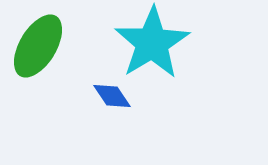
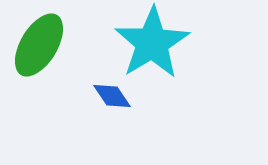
green ellipse: moved 1 px right, 1 px up
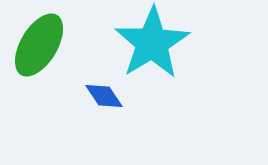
blue diamond: moved 8 px left
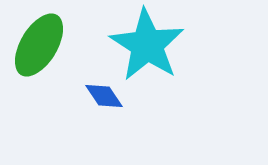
cyan star: moved 5 px left, 2 px down; rotated 8 degrees counterclockwise
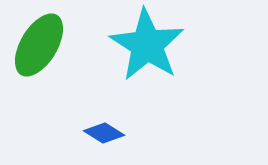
blue diamond: moved 37 px down; rotated 24 degrees counterclockwise
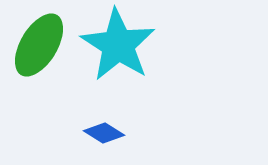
cyan star: moved 29 px left
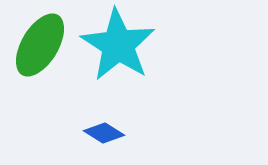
green ellipse: moved 1 px right
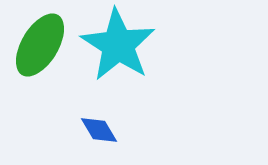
blue diamond: moved 5 px left, 3 px up; rotated 27 degrees clockwise
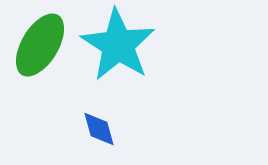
blue diamond: moved 1 px up; rotated 15 degrees clockwise
